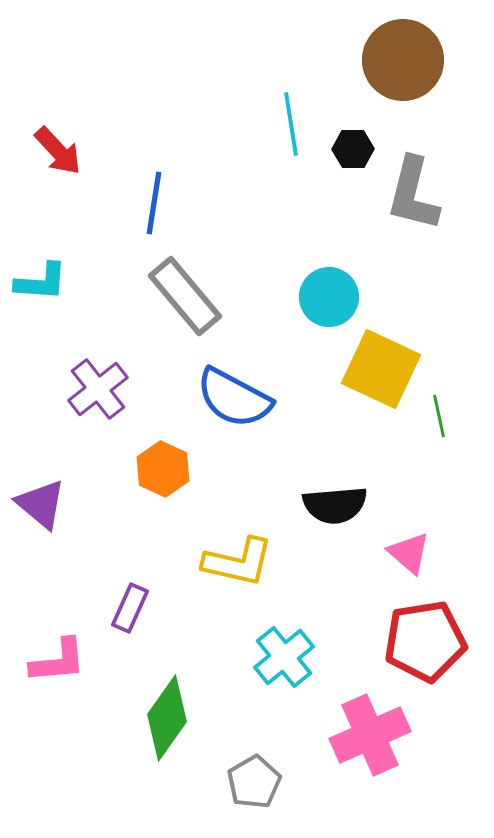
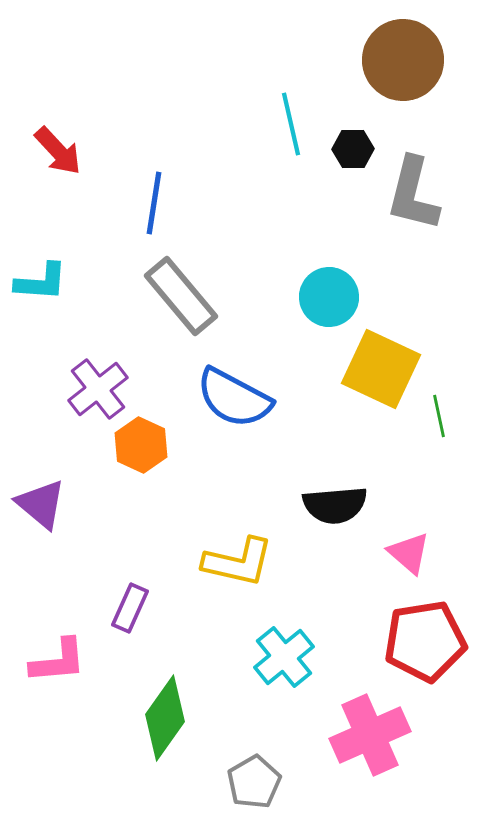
cyan line: rotated 4 degrees counterclockwise
gray rectangle: moved 4 px left
orange hexagon: moved 22 px left, 24 px up
green diamond: moved 2 px left
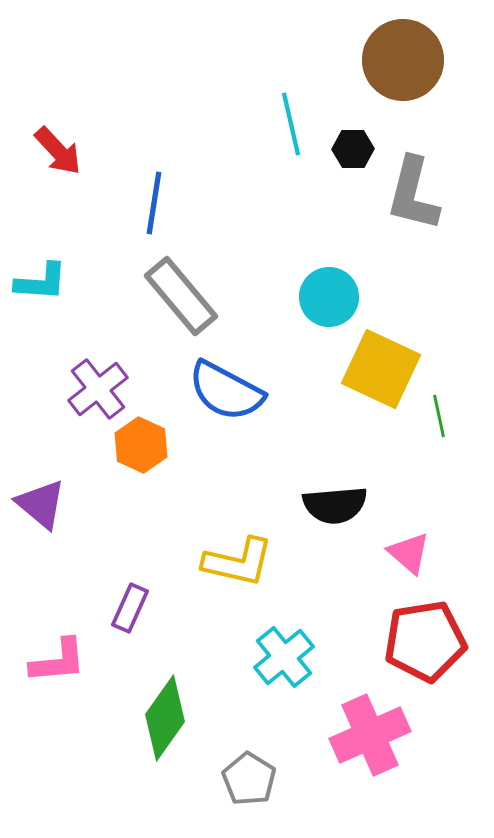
blue semicircle: moved 8 px left, 7 px up
gray pentagon: moved 5 px left, 3 px up; rotated 10 degrees counterclockwise
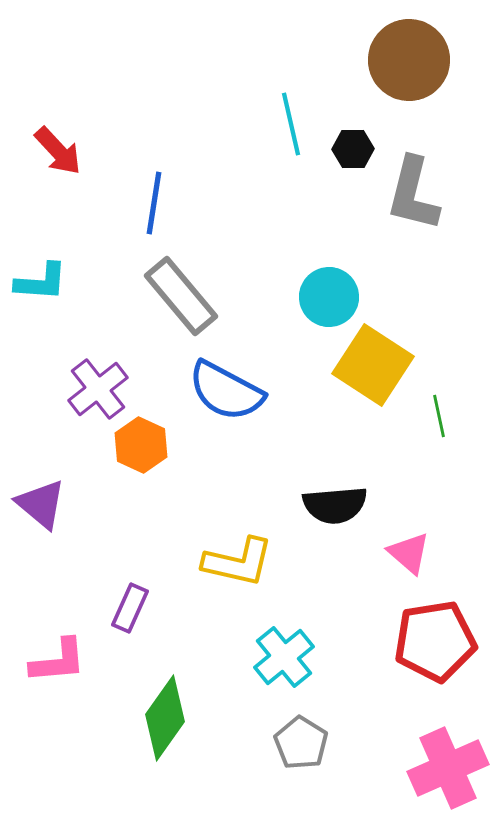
brown circle: moved 6 px right
yellow square: moved 8 px left, 4 px up; rotated 8 degrees clockwise
red pentagon: moved 10 px right
pink cross: moved 78 px right, 33 px down
gray pentagon: moved 52 px right, 36 px up
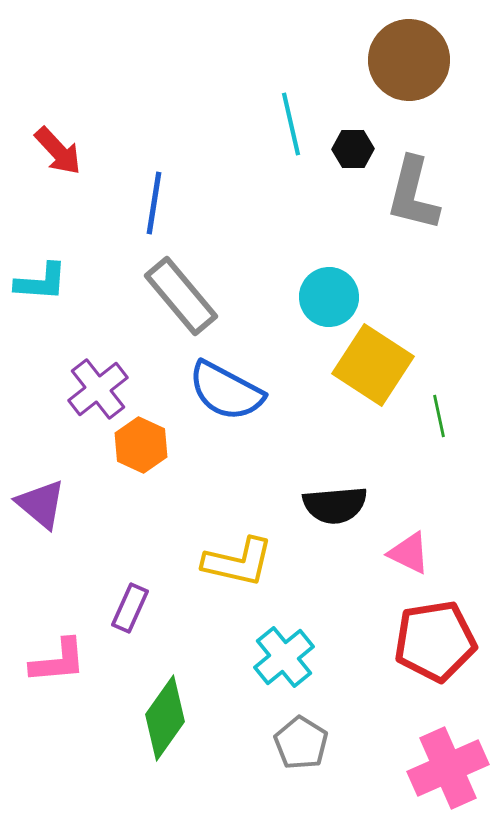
pink triangle: rotated 15 degrees counterclockwise
